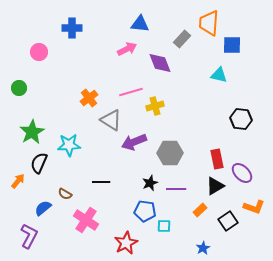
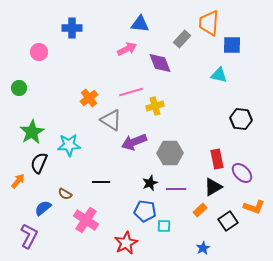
black triangle: moved 2 px left, 1 px down
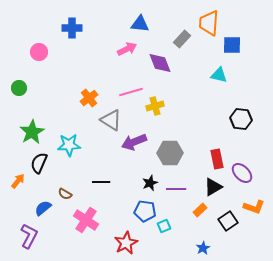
cyan square: rotated 24 degrees counterclockwise
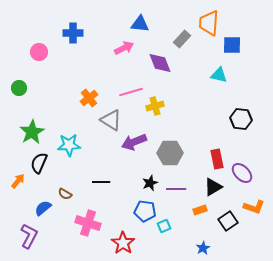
blue cross: moved 1 px right, 5 px down
pink arrow: moved 3 px left, 1 px up
orange rectangle: rotated 24 degrees clockwise
pink cross: moved 2 px right, 3 px down; rotated 15 degrees counterclockwise
red star: moved 3 px left; rotated 10 degrees counterclockwise
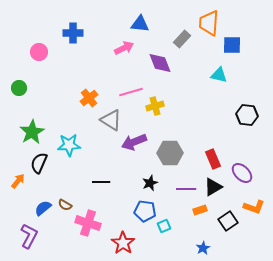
black hexagon: moved 6 px right, 4 px up
red rectangle: moved 4 px left; rotated 12 degrees counterclockwise
purple line: moved 10 px right
brown semicircle: moved 11 px down
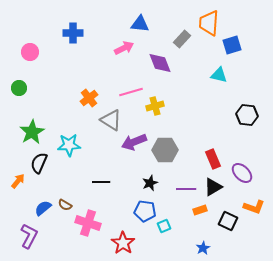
blue square: rotated 18 degrees counterclockwise
pink circle: moved 9 px left
gray hexagon: moved 5 px left, 3 px up
black square: rotated 30 degrees counterclockwise
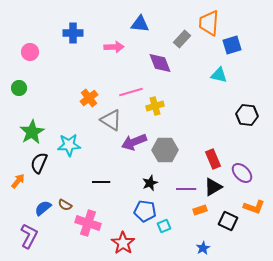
pink arrow: moved 10 px left, 1 px up; rotated 24 degrees clockwise
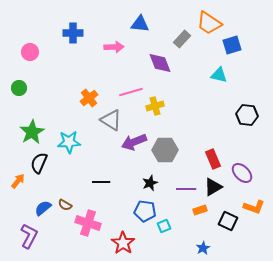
orange trapezoid: rotated 60 degrees counterclockwise
cyan star: moved 3 px up
